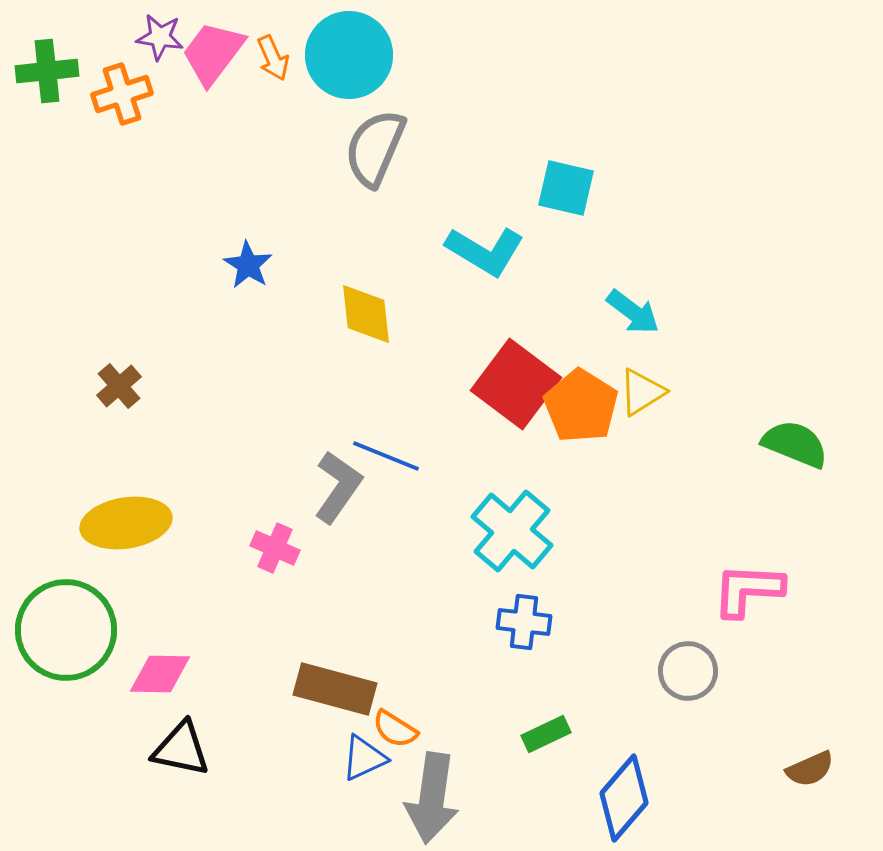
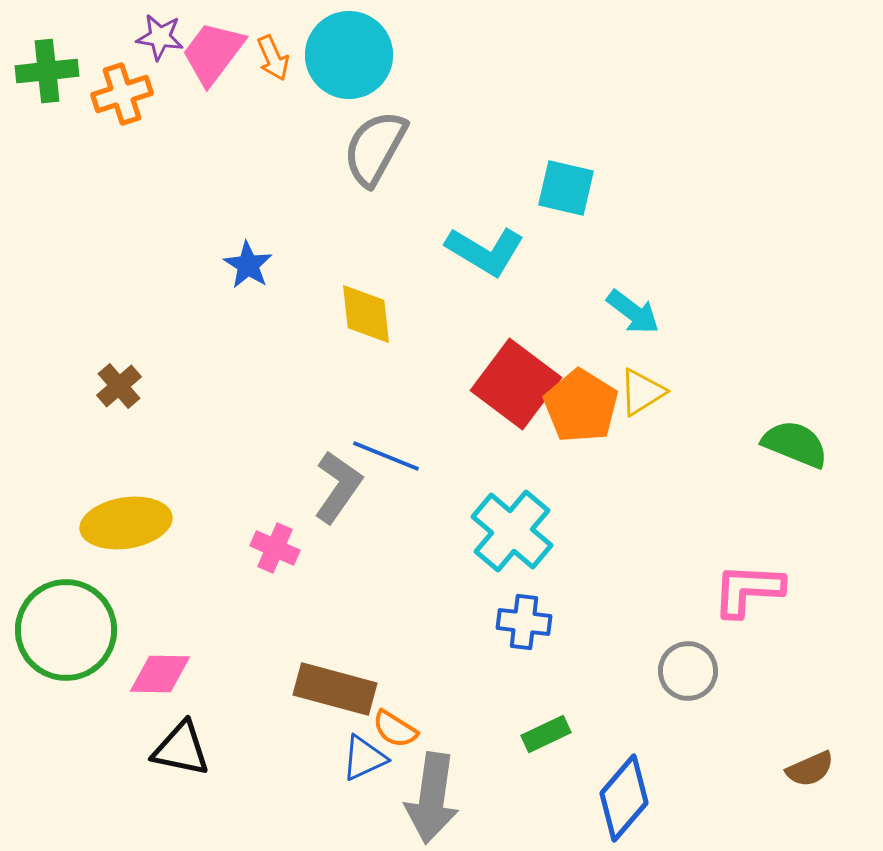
gray semicircle: rotated 6 degrees clockwise
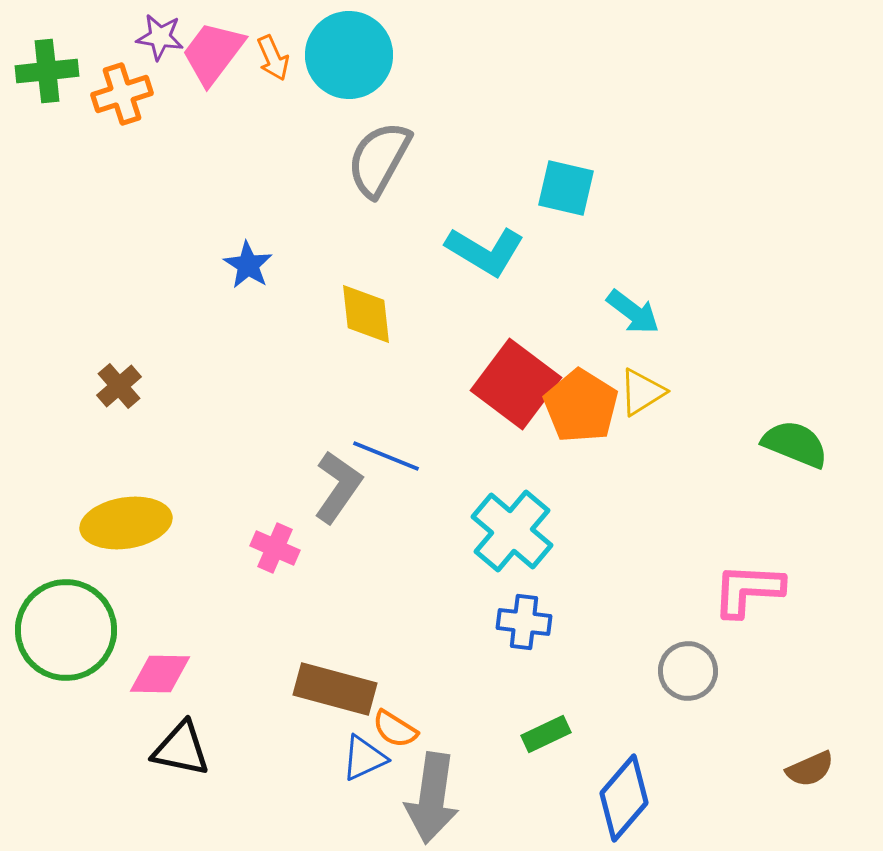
gray semicircle: moved 4 px right, 11 px down
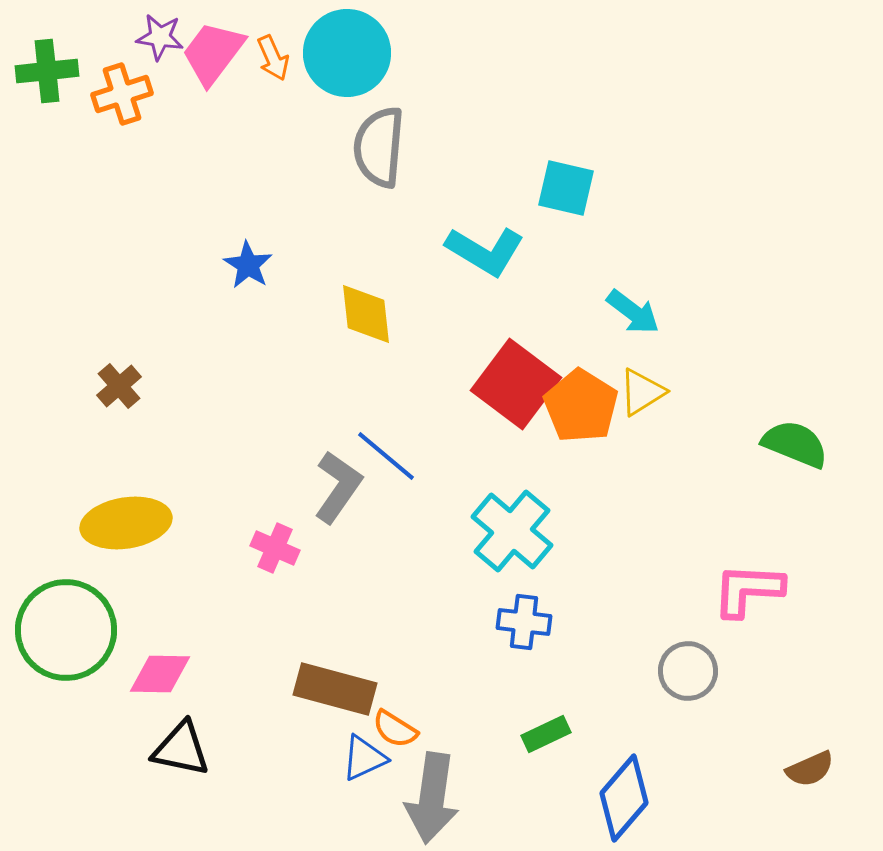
cyan circle: moved 2 px left, 2 px up
gray semicircle: moved 12 px up; rotated 24 degrees counterclockwise
blue line: rotated 18 degrees clockwise
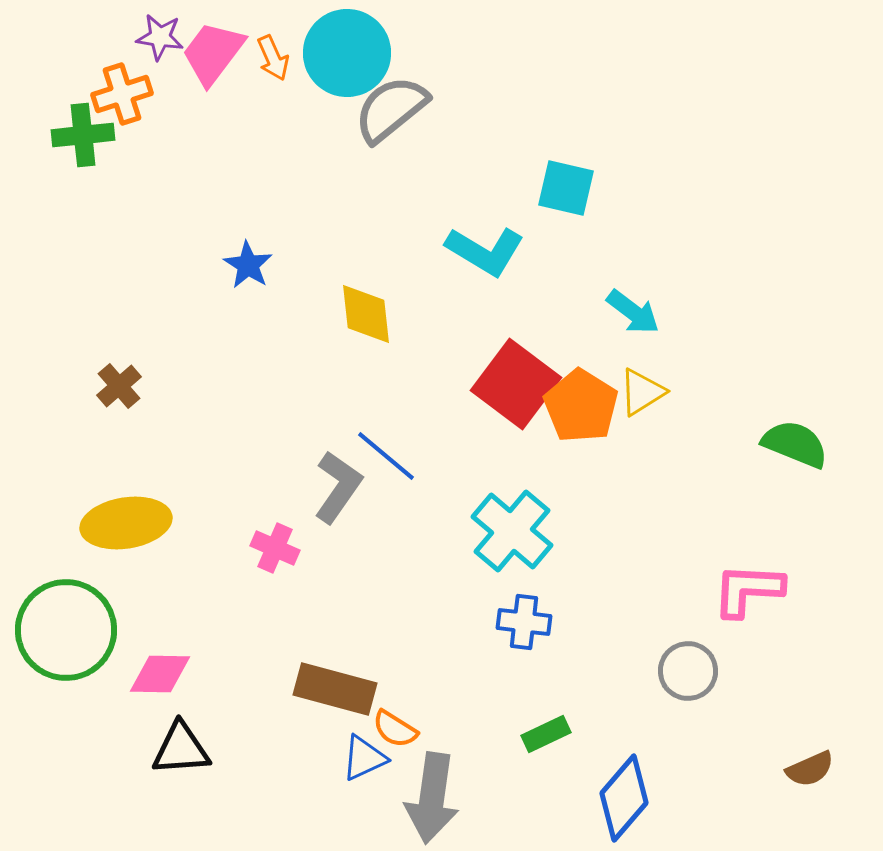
green cross: moved 36 px right, 64 px down
gray semicircle: moved 12 px right, 38 px up; rotated 46 degrees clockwise
black triangle: rotated 16 degrees counterclockwise
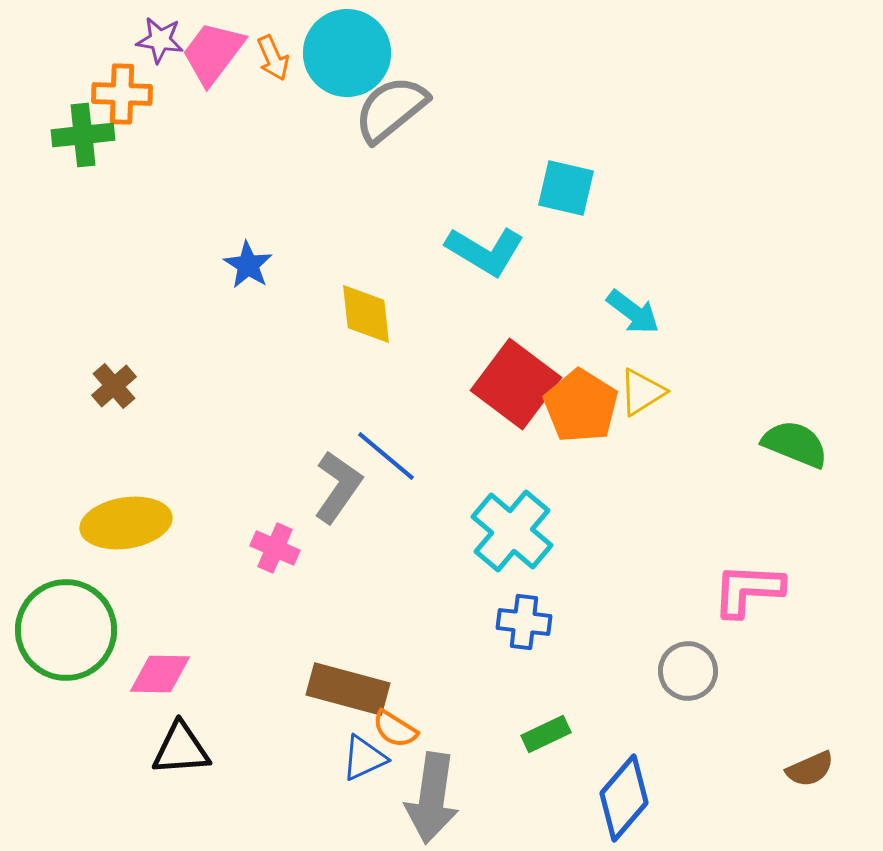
purple star: moved 3 px down
orange cross: rotated 20 degrees clockwise
brown cross: moved 5 px left
brown rectangle: moved 13 px right
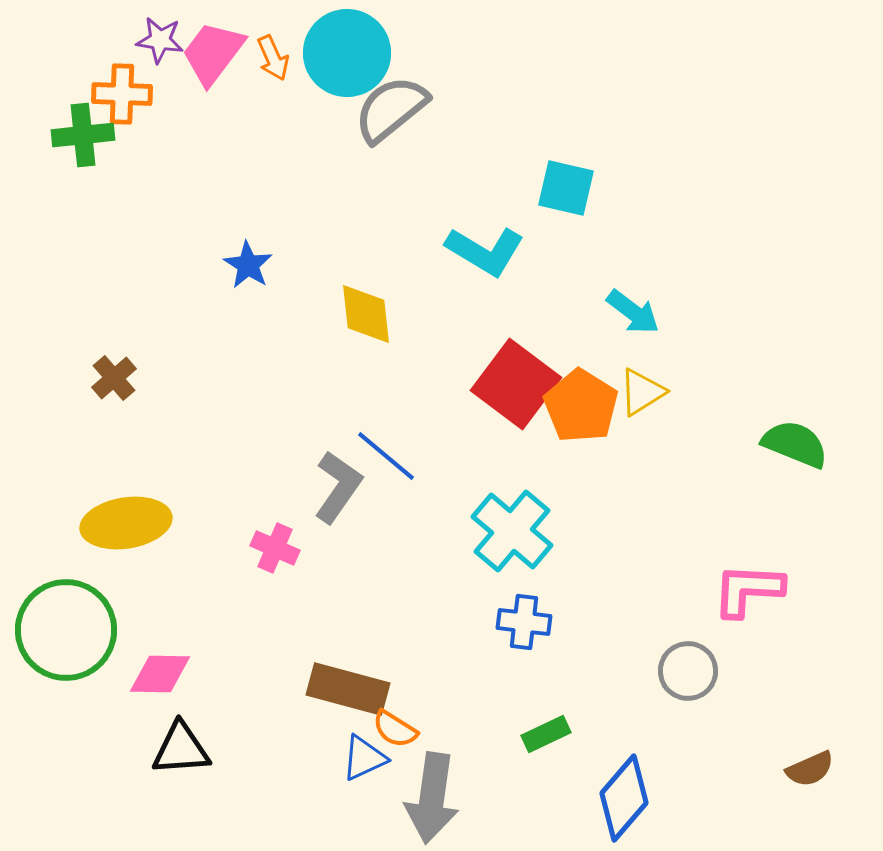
brown cross: moved 8 px up
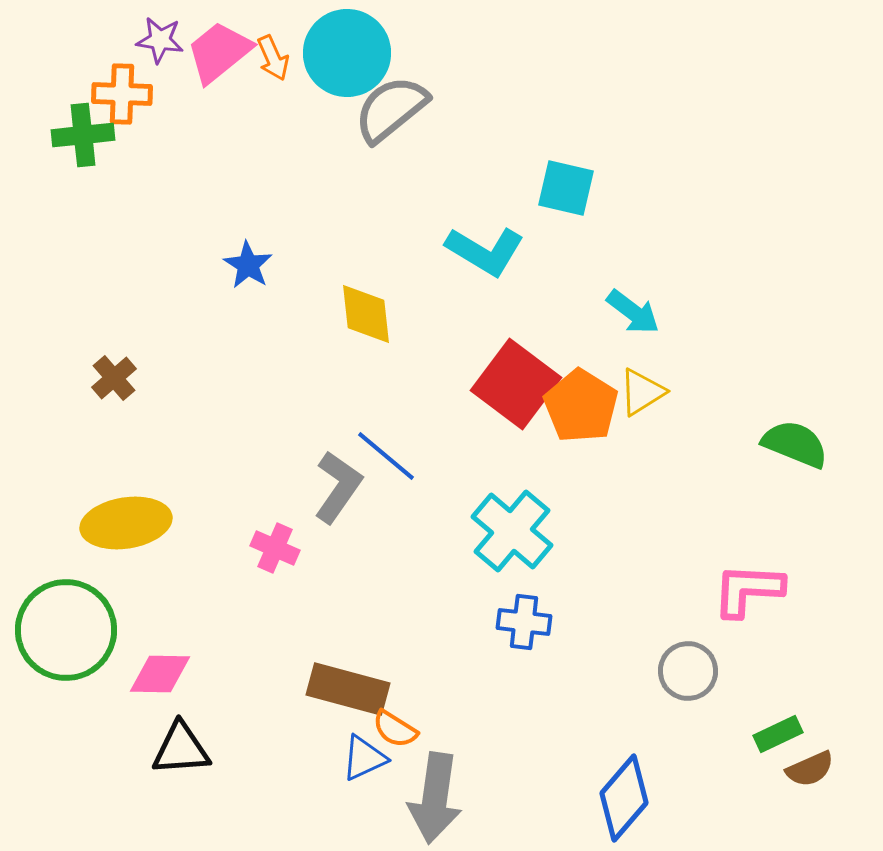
pink trapezoid: moved 6 px right, 1 px up; rotated 14 degrees clockwise
green rectangle: moved 232 px right
gray arrow: moved 3 px right
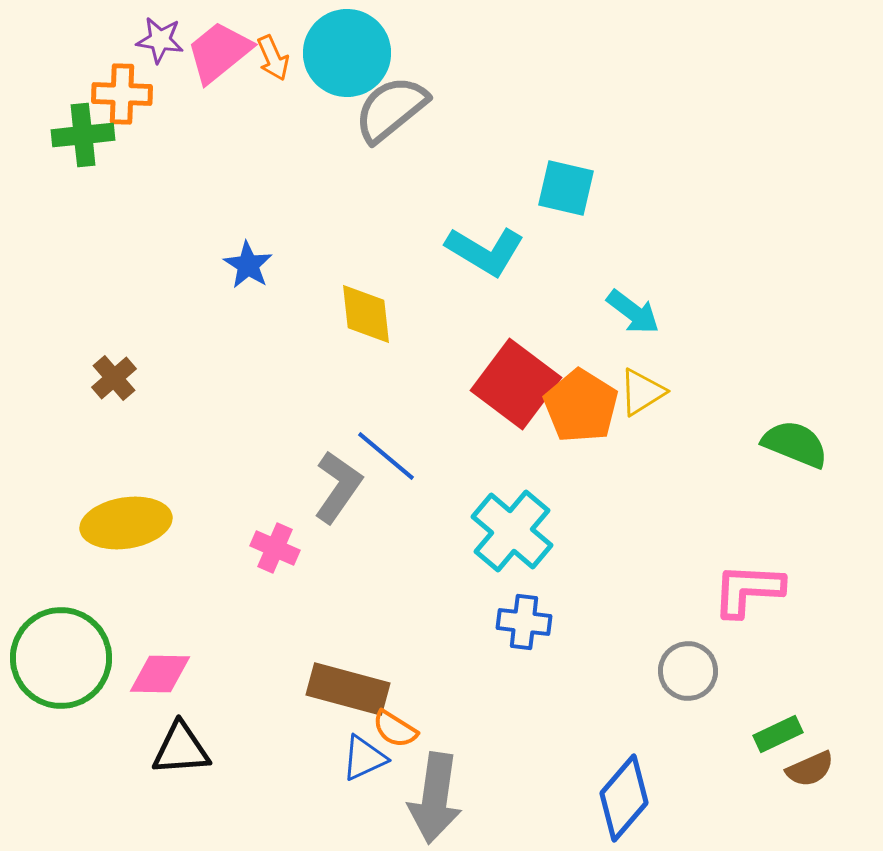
green circle: moved 5 px left, 28 px down
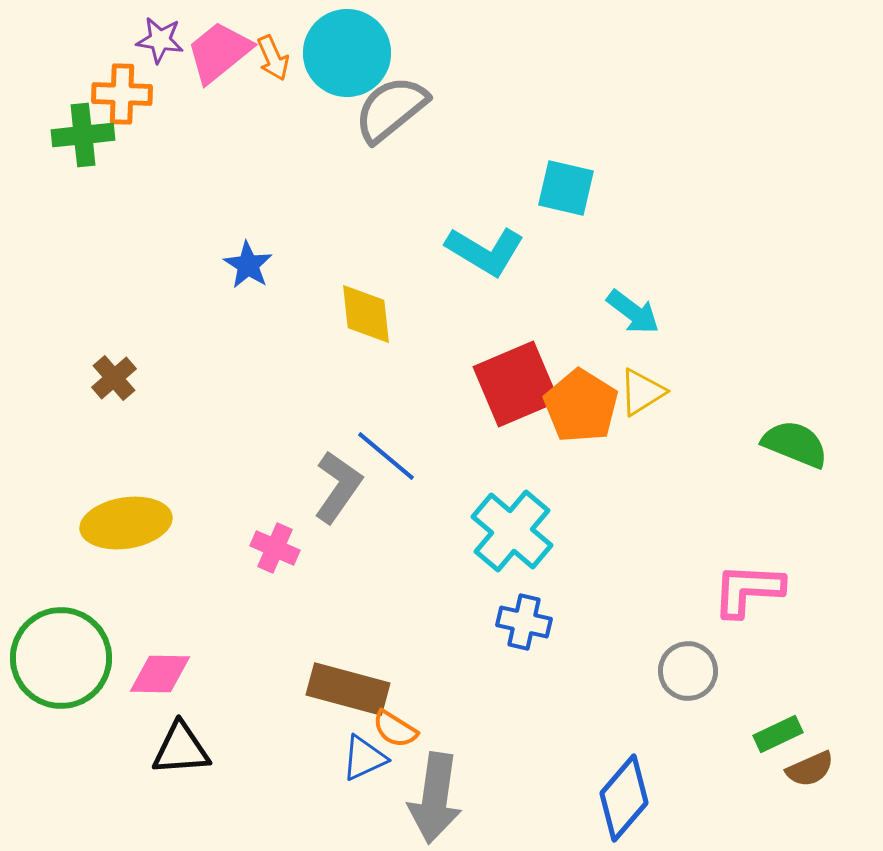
red square: rotated 30 degrees clockwise
blue cross: rotated 6 degrees clockwise
